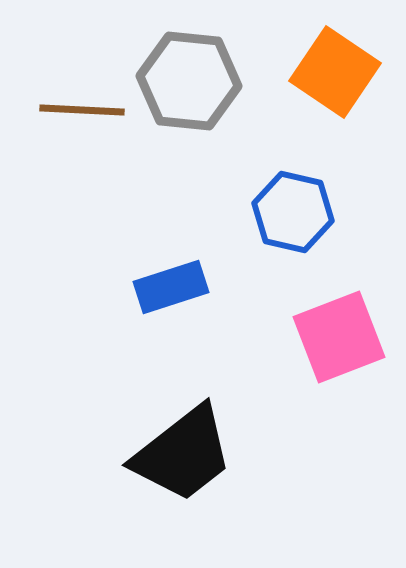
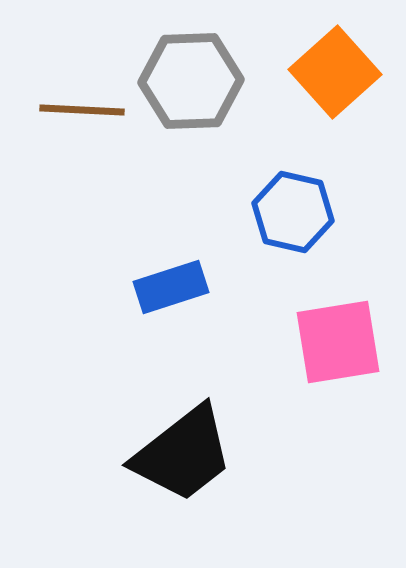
orange square: rotated 14 degrees clockwise
gray hexagon: moved 2 px right; rotated 8 degrees counterclockwise
pink square: moved 1 px left, 5 px down; rotated 12 degrees clockwise
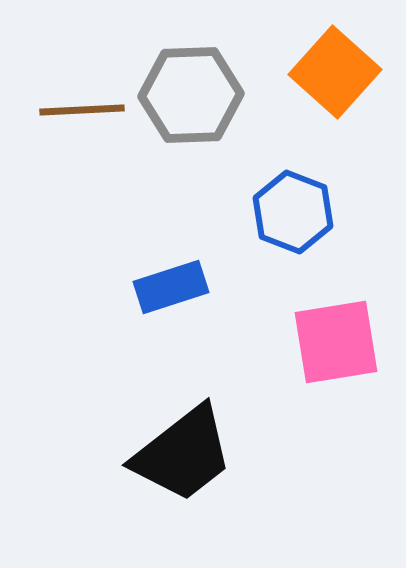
orange square: rotated 6 degrees counterclockwise
gray hexagon: moved 14 px down
brown line: rotated 6 degrees counterclockwise
blue hexagon: rotated 8 degrees clockwise
pink square: moved 2 px left
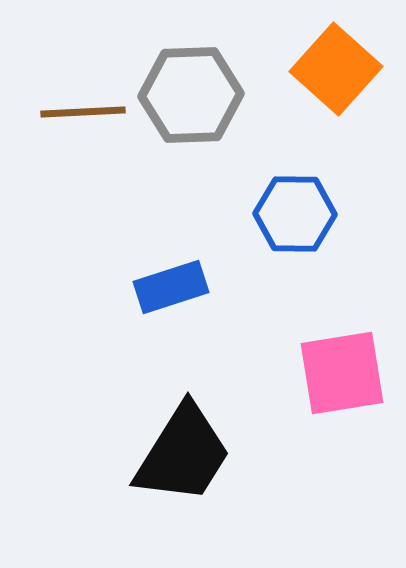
orange square: moved 1 px right, 3 px up
brown line: moved 1 px right, 2 px down
blue hexagon: moved 2 px right, 2 px down; rotated 20 degrees counterclockwise
pink square: moved 6 px right, 31 px down
black trapezoid: rotated 20 degrees counterclockwise
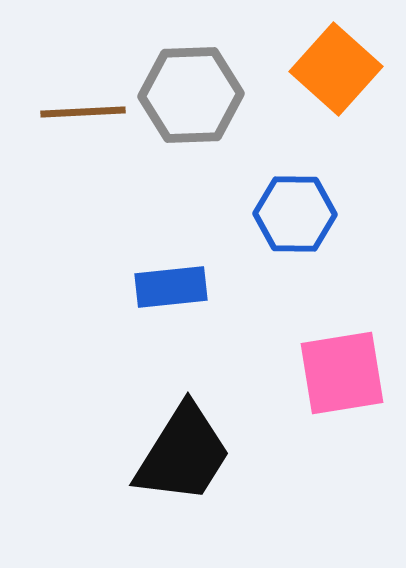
blue rectangle: rotated 12 degrees clockwise
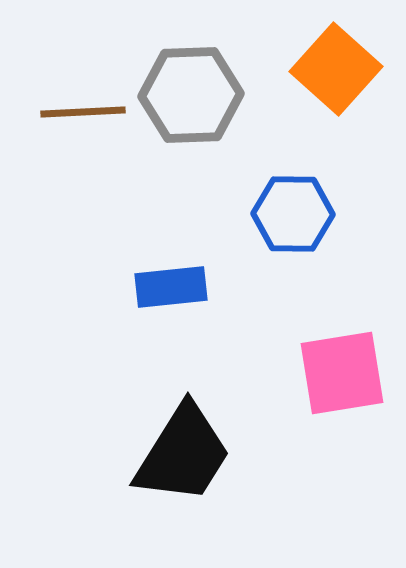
blue hexagon: moved 2 px left
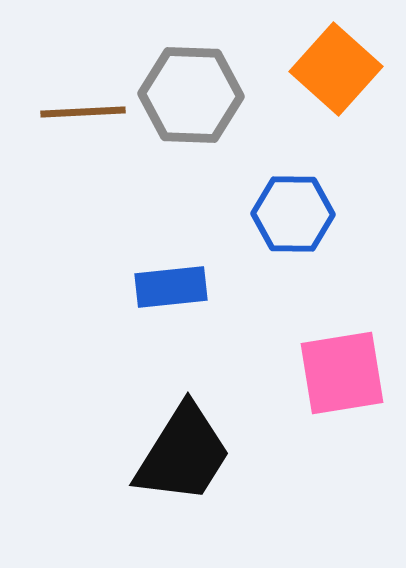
gray hexagon: rotated 4 degrees clockwise
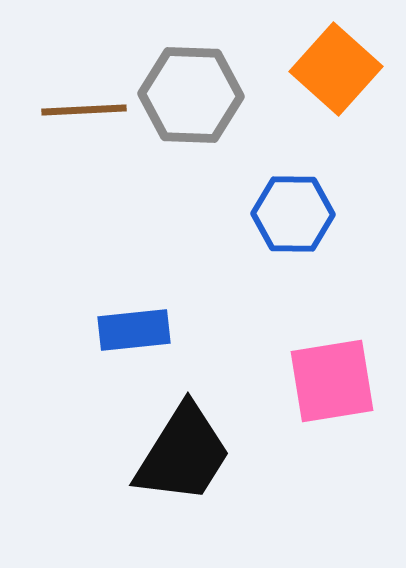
brown line: moved 1 px right, 2 px up
blue rectangle: moved 37 px left, 43 px down
pink square: moved 10 px left, 8 px down
